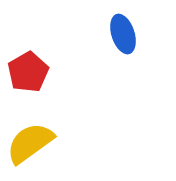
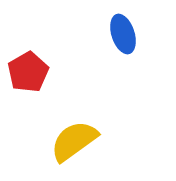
yellow semicircle: moved 44 px right, 2 px up
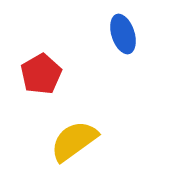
red pentagon: moved 13 px right, 2 px down
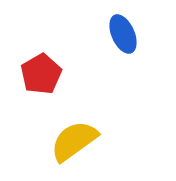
blue ellipse: rotated 6 degrees counterclockwise
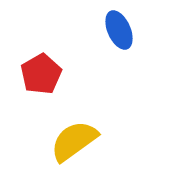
blue ellipse: moved 4 px left, 4 px up
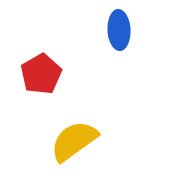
blue ellipse: rotated 21 degrees clockwise
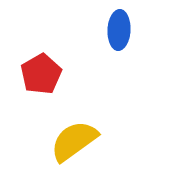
blue ellipse: rotated 6 degrees clockwise
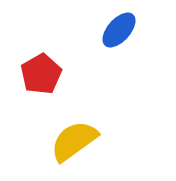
blue ellipse: rotated 39 degrees clockwise
